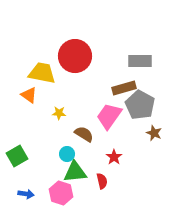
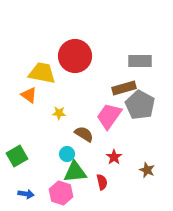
brown star: moved 7 px left, 37 px down
red semicircle: moved 1 px down
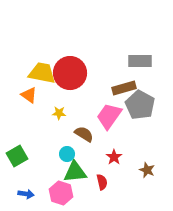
red circle: moved 5 px left, 17 px down
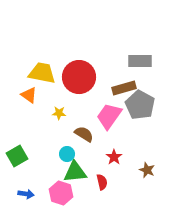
red circle: moved 9 px right, 4 px down
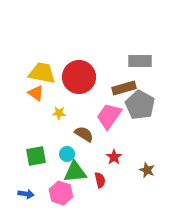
orange triangle: moved 7 px right, 2 px up
green square: moved 19 px right; rotated 20 degrees clockwise
red semicircle: moved 2 px left, 2 px up
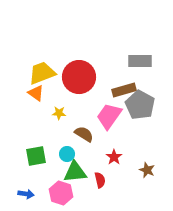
yellow trapezoid: rotated 32 degrees counterclockwise
brown rectangle: moved 2 px down
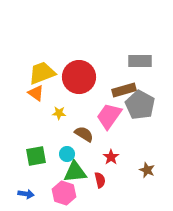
red star: moved 3 px left
pink hexagon: moved 3 px right
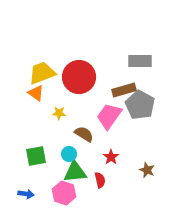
cyan circle: moved 2 px right
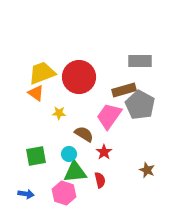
red star: moved 7 px left, 5 px up
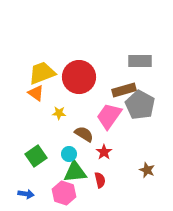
green square: rotated 25 degrees counterclockwise
